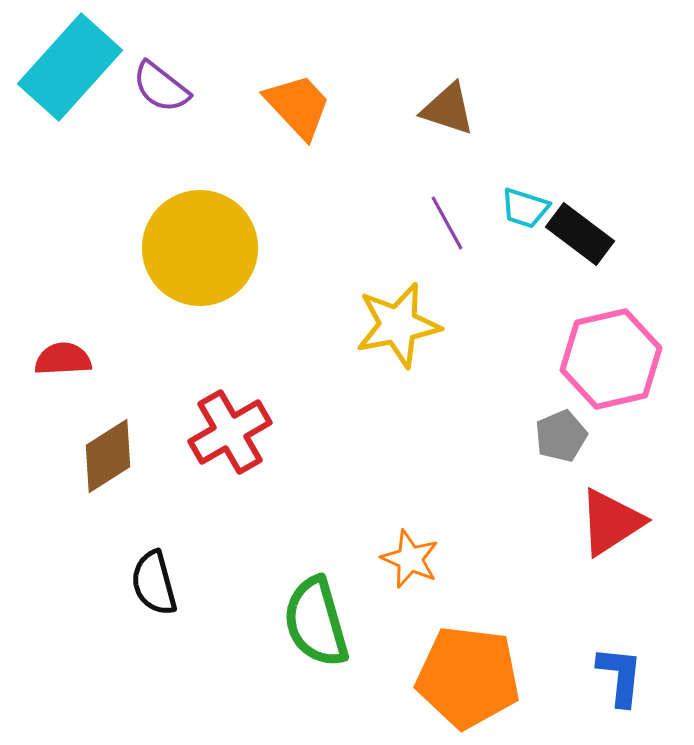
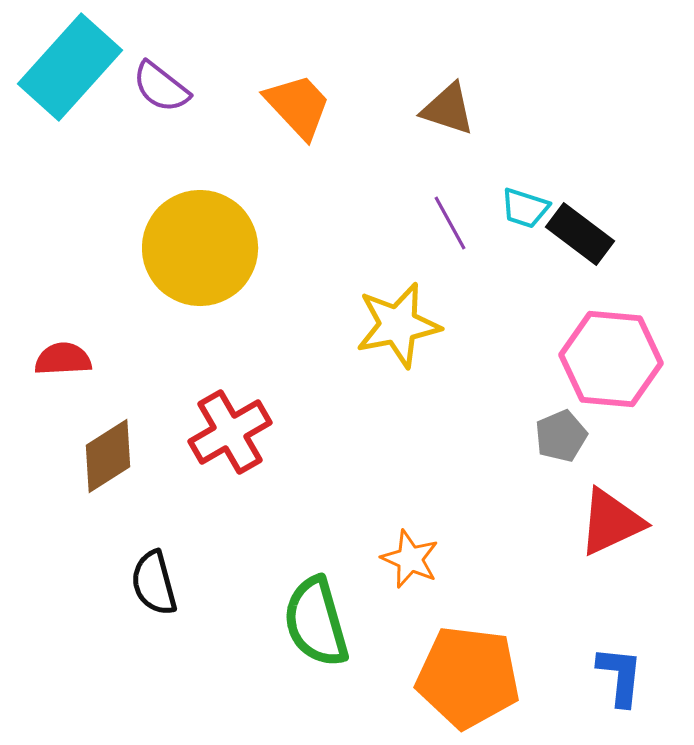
purple line: moved 3 px right
pink hexagon: rotated 18 degrees clockwise
red triangle: rotated 8 degrees clockwise
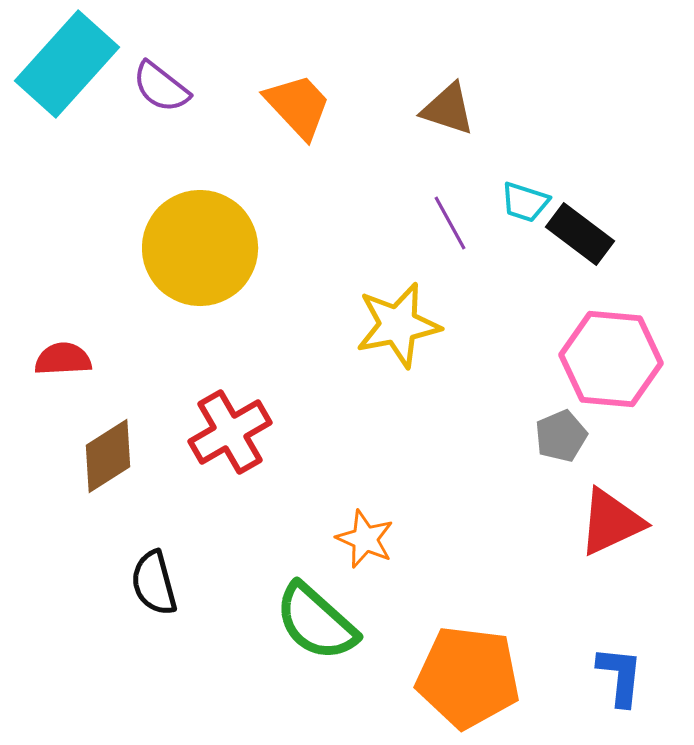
cyan rectangle: moved 3 px left, 3 px up
cyan trapezoid: moved 6 px up
orange star: moved 45 px left, 20 px up
green semicircle: rotated 32 degrees counterclockwise
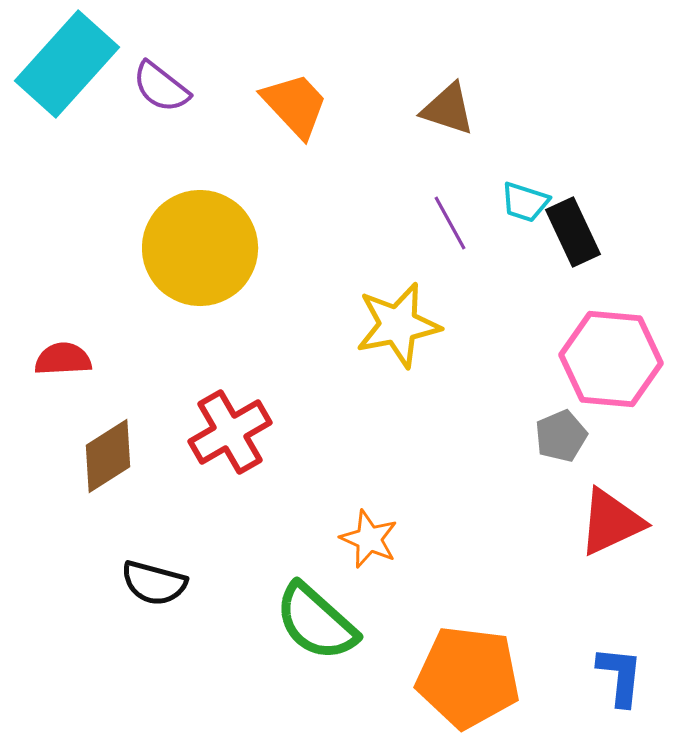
orange trapezoid: moved 3 px left, 1 px up
black rectangle: moved 7 px left, 2 px up; rotated 28 degrees clockwise
orange star: moved 4 px right
black semicircle: rotated 60 degrees counterclockwise
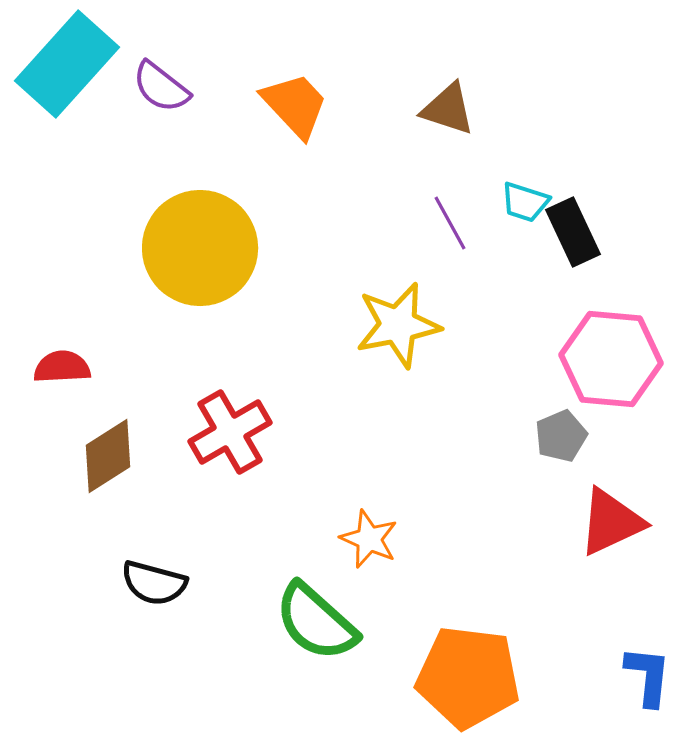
red semicircle: moved 1 px left, 8 px down
blue L-shape: moved 28 px right
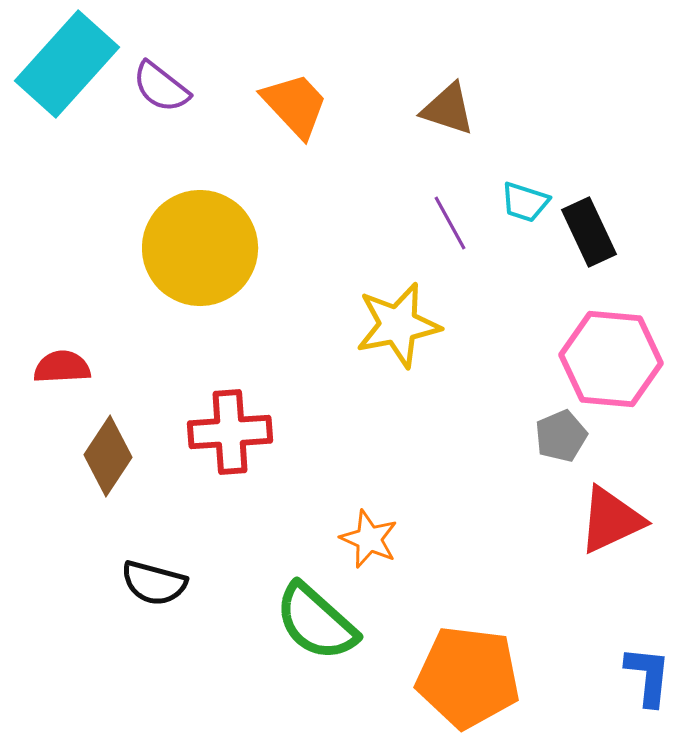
black rectangle: moved 16 px right
red cross: rotated 26 degrees clockwise
brown diamond: rotated 24 degrees counterclockwise
red triangle: moved 2 px up
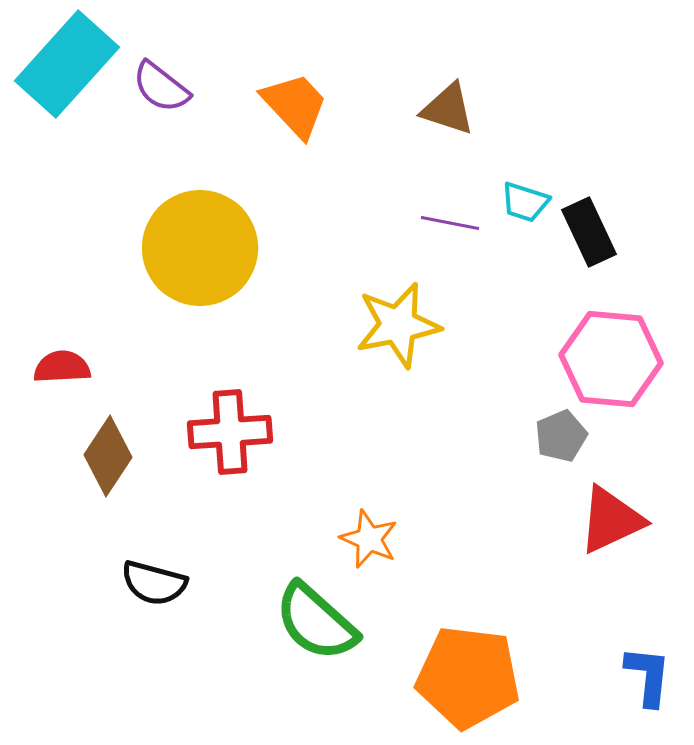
purple line: rotated 50 degrees counterclockwise
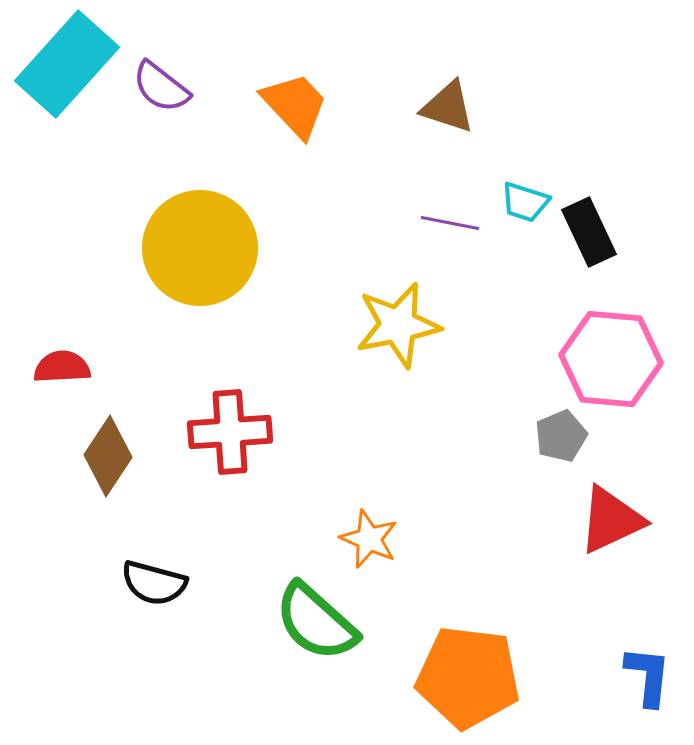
brown triangle: moved 2 px up
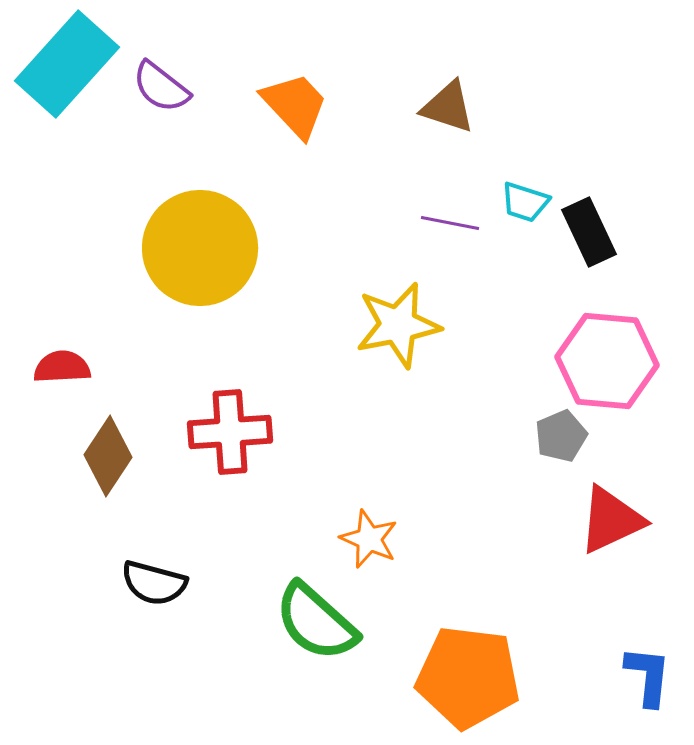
pink hexagon: moved 4 px left, 2 px down
